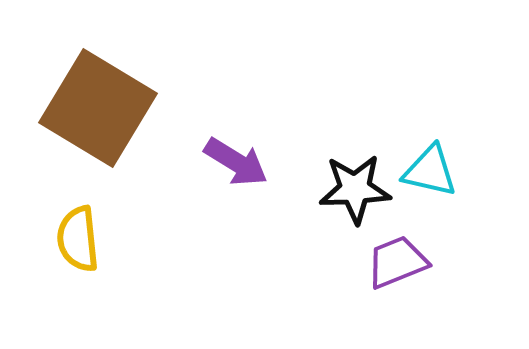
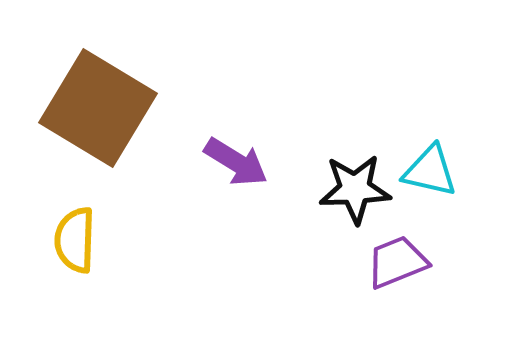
yellow semicircle: moved 3 px left, 1 px down; rotated 8 degrees clockwise
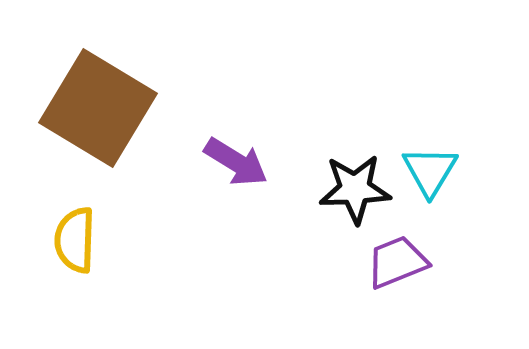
cyan triangle: rotated 48 degrees clockwise
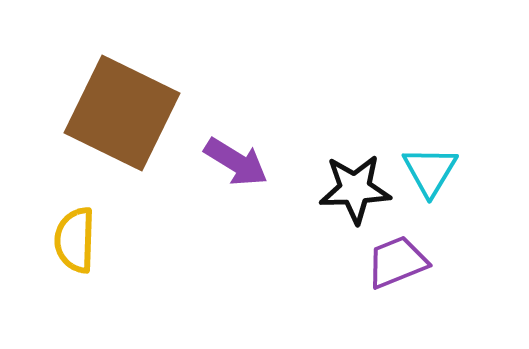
brown square: moved 24 px right, 5 px down; rotated 5 degrees counterclockwise
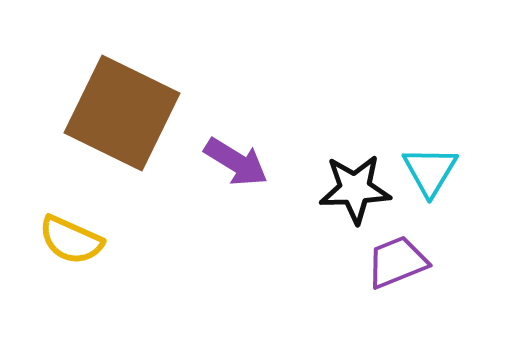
yellow semicircle: moved 4 px left; rotated 68 degrees counterclockwise
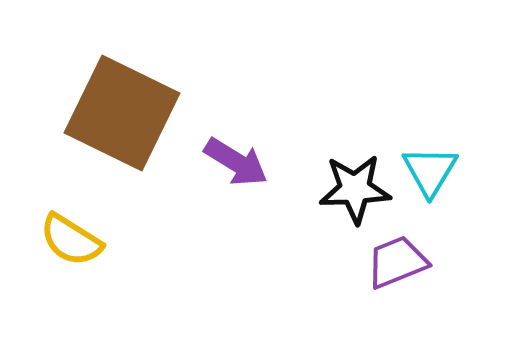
yellow semicircle: rotated 8 degrees clockwise
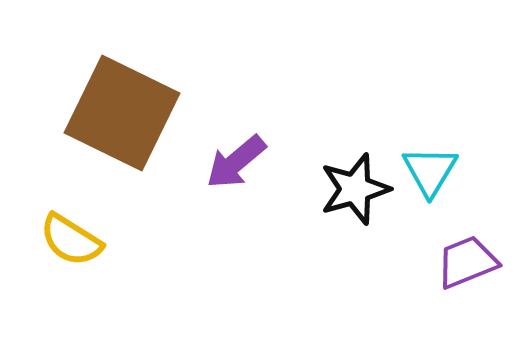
purple arrow: rotated 108 degrees clockwise
black star: rotated 14 degrees counterclockwise
purple trapezoid: moved 70 px right
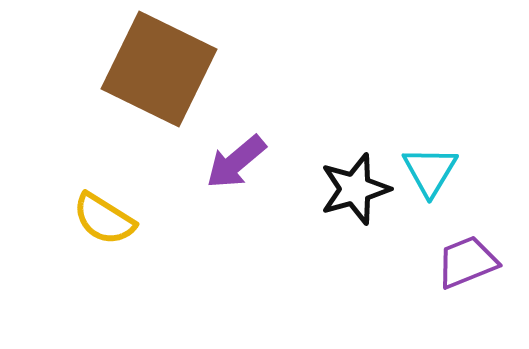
brown square: moved 37 px right, 44 px up
yellow semicircle: moved 33 px right, 21 px up
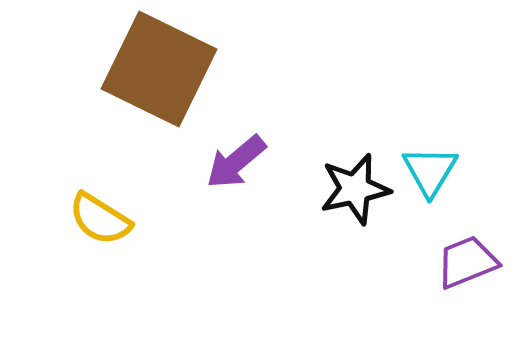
black star: rotated 4 degrees clockwise
yellow semicircle: moved 4 px left
